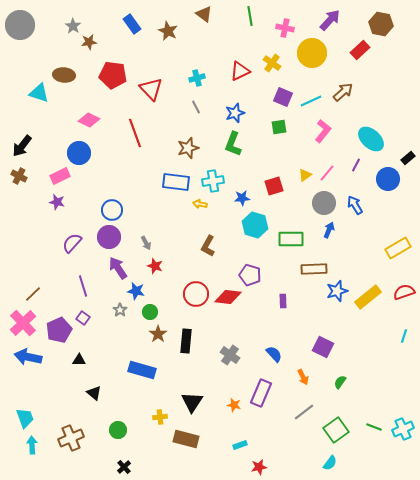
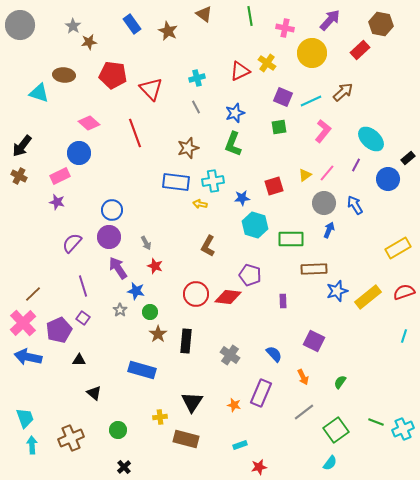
yellow cross at (272, 63): moved 5 px left
pink diamond at (89, 120): moved 3 px down; rotated 15 degrees clockwise
purple square at (323, 347): moved 9 px left, 6 px up
green line at (374, 427): moved 2 px right, 5 px up
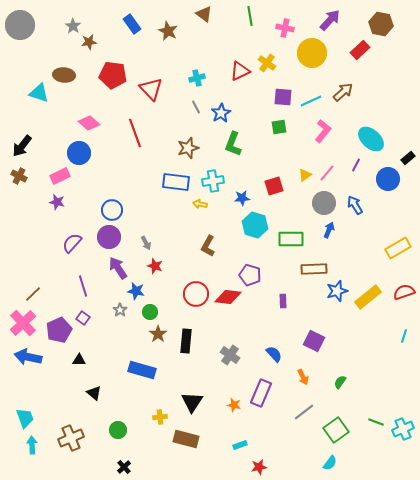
purple square at (283, 97): rotated 18 degrees counterclockwise
blue star at (235, 113): moved 14 px left; rotated 12 degrees counterclockwise
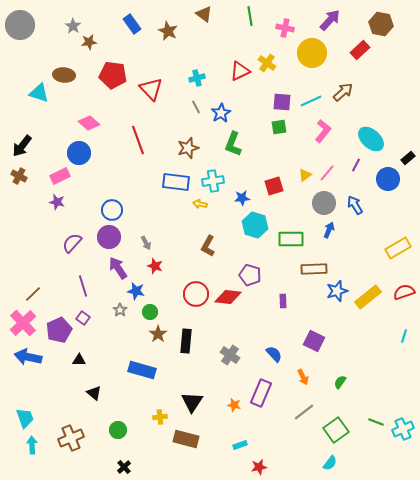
purple square at (283, 97): moved 1 px left, 5 px down
red line at (135, 133): moved 3 px right, 7 px down
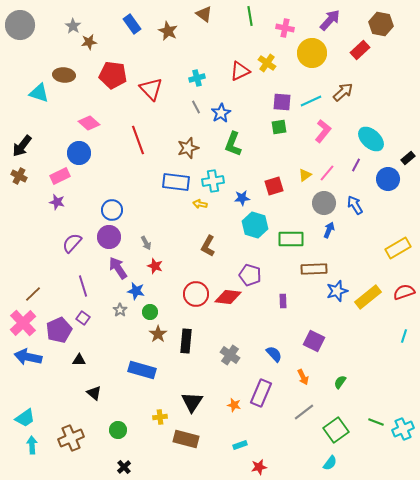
cyan trapezoid at (25, 418): rotated 75 degrees clockwise
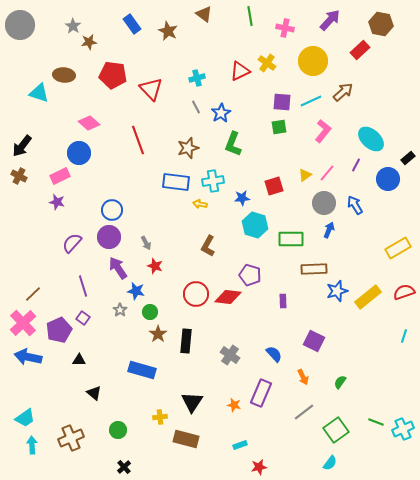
yellow circle at (312, 53): moved 1 px right, 8 px down
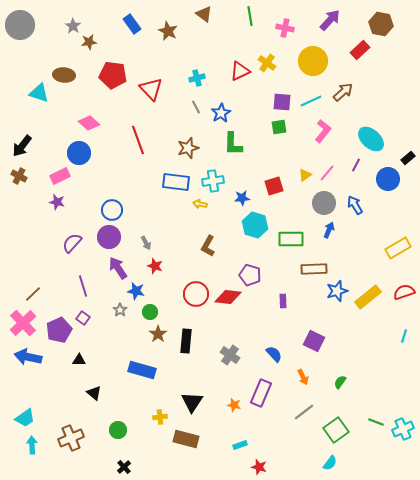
green L-shape at (233, 144): rotated 20 degrees counterclockwise
red star at (259, 467): rotated 28 degrees clockwise
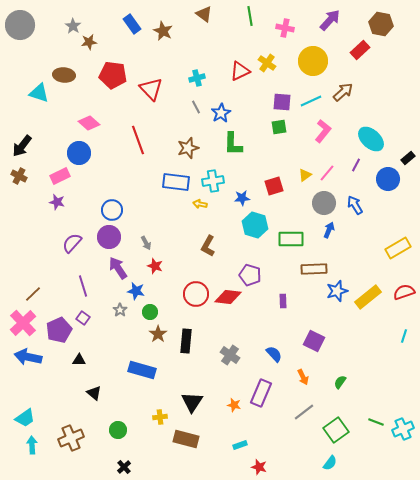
brown star at (168, 31): moved 5 px left
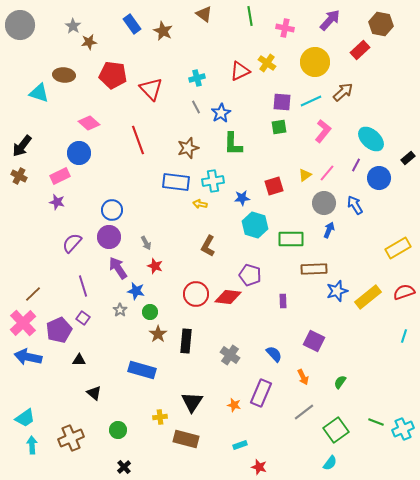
yellow circle at (313, 61): moved 2 px right, 1 px down
blue circle at (388, 179): moved 9 px left, 1 px up
